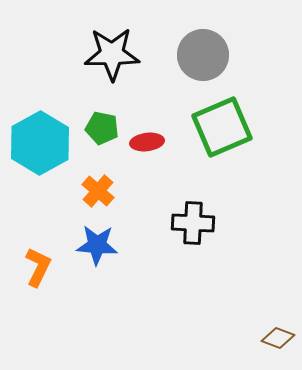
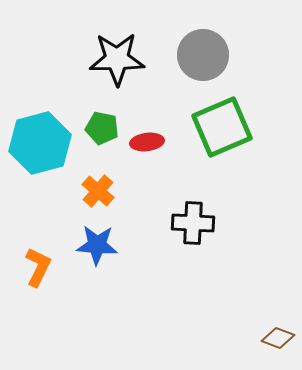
black star: moved 5 px right, 5 px down
cyan hexagon: rotated 14 degrees clockwise
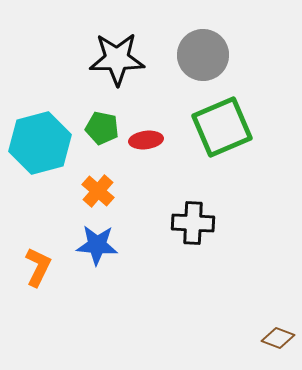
red ellipse: moved 1 px left, 2 px up
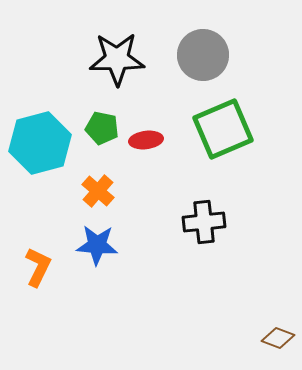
green square: moved 1 px right, 2 px down
black cross: moved 11 px right, 1 px up; rotated 9 degrees counterclockwise
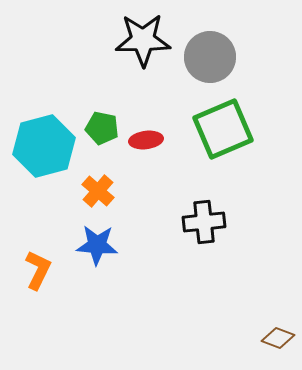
gray circle: moved 7 px right, 2 px down
black star: moved 26 px right, 19 px up
cyan hexagon: moved 4 px right, 3 px down
orange L-shape: moved 3 px down
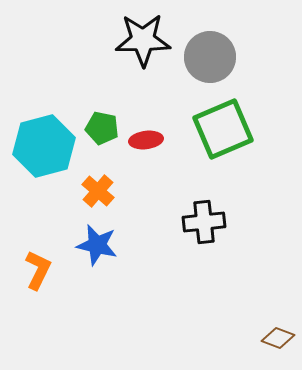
blue star: rotated 9 degrees clockwise
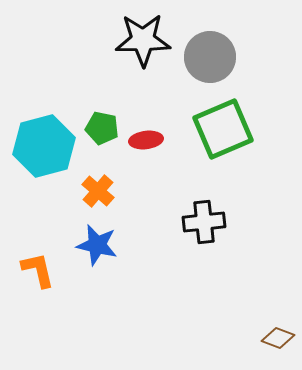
orange L-shape: rotated 39 degrees counterclockwise
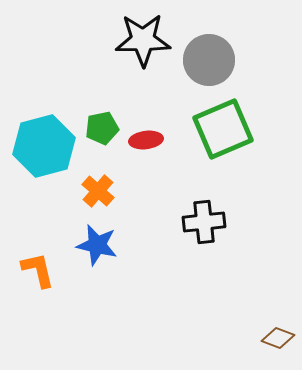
gray circle: moved 1 px left, 3 px down
green pentagon: rotated 24 degrees counterclockwise
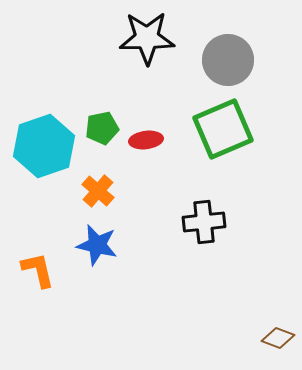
black star: moved 4 px right, 2 px up
gray circle: moved 19 px right
cyan hexagon: rotated 4 degrees counterclockwise
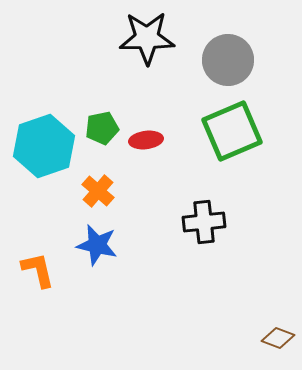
green square: moved 9 px right, 2 px down
